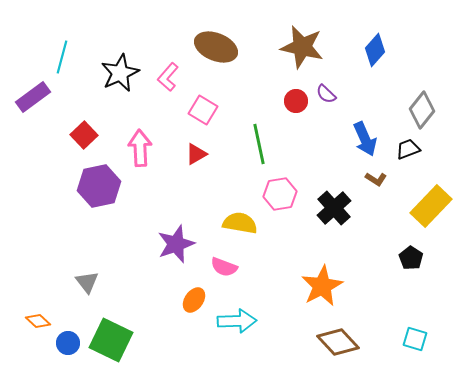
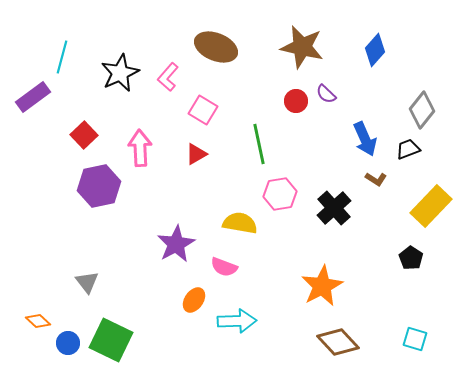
purple star: rotated 9 degrees counterclockwise
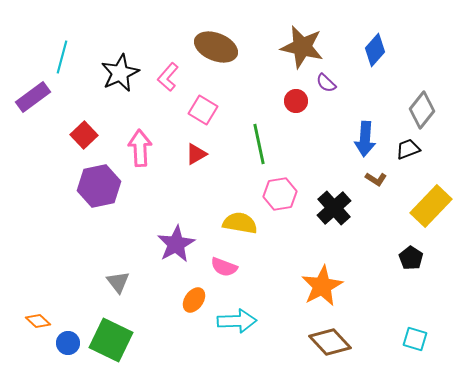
purple semicircle: moved 11 px up
blue arrow: rotated 28 degrees clockwise
gray triangle: moved 31 px right
brown diamond: moved 8 px left
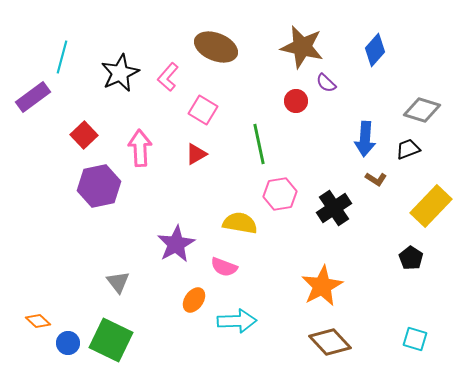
gray diamond: rotated 69 degrees clockwise
black cross: rotated 8 degrees clockwise
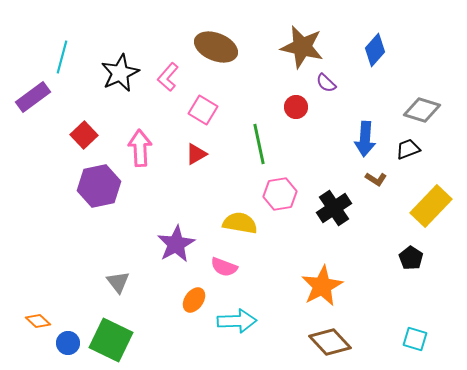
red circle: moved 6 px down
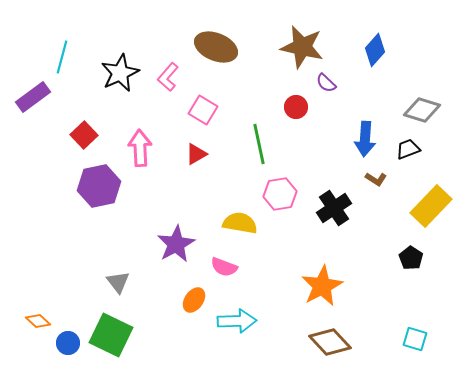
green square: moved 5 px up
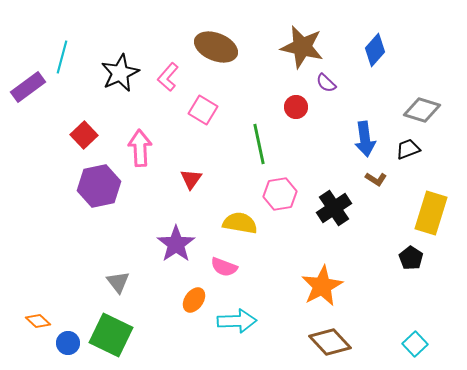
purple rectangle: moved 5 px left, 10 px up
blue arrow: rotated 12 degrees counterclockwise
red triangle: moved 5 px left, 25 px down; rotated 25 degrees counterclockwise
yellow rectangle: moved 7 px down; rotated 27 degrees counterclockwise
purple star: rotated 6 degrees counterclockwise
cyan square: moved 5 px down; rotated 30 degrees clockwise
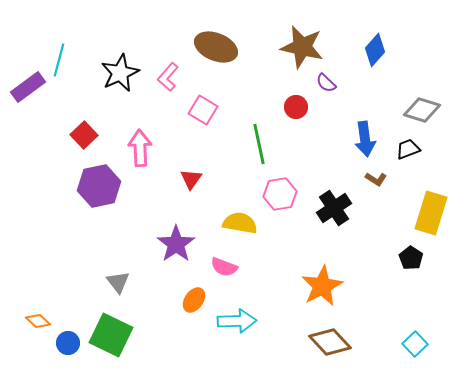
cyan line: moved 3 px left, 3 px down
